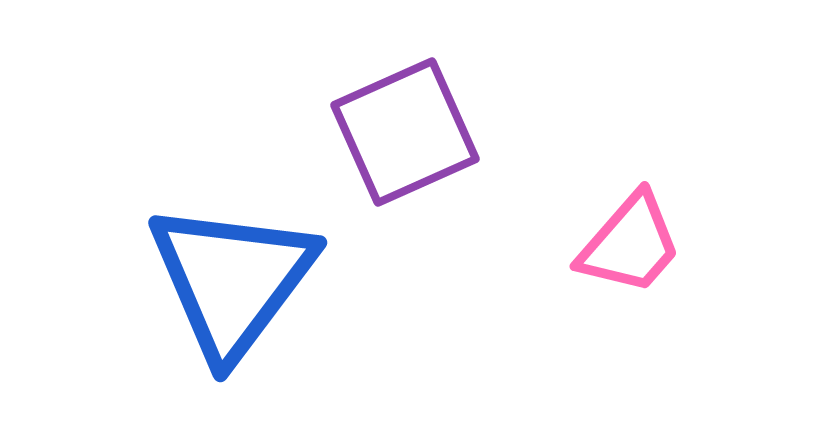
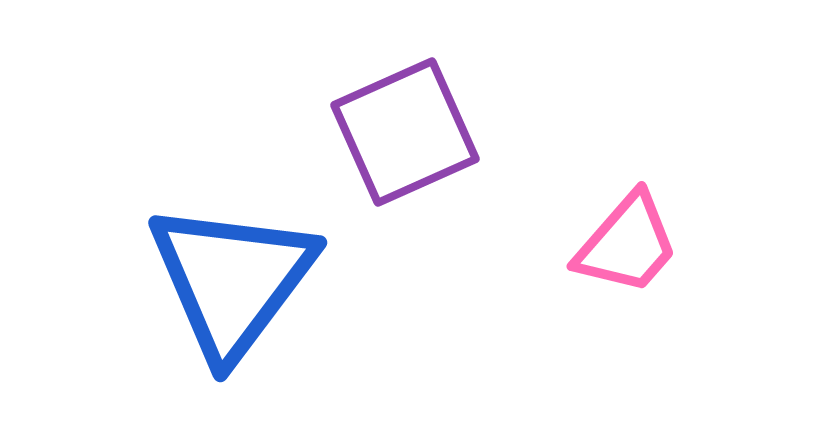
pink trapezoid: moved 3 px left
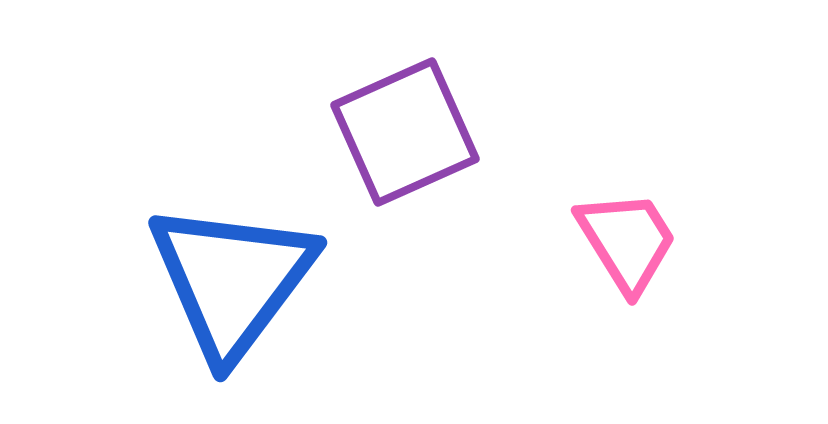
pink trapezoid: moved 3 px up; rotated 73 degrees counterclockwise
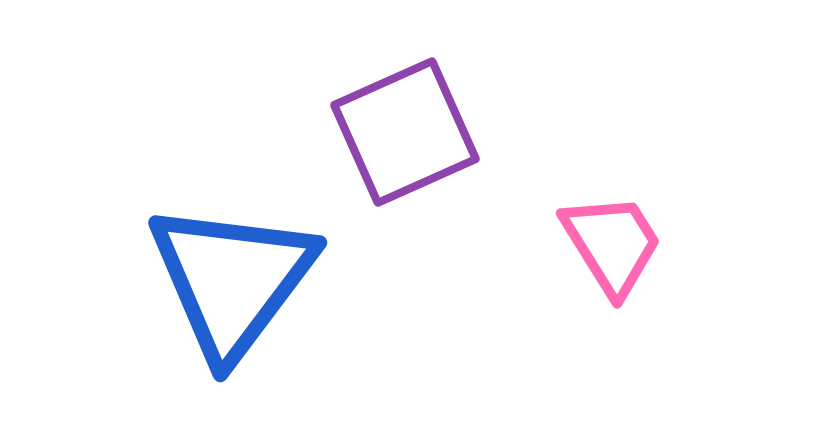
pink trapezoid: moved 15 px left, 3 px down
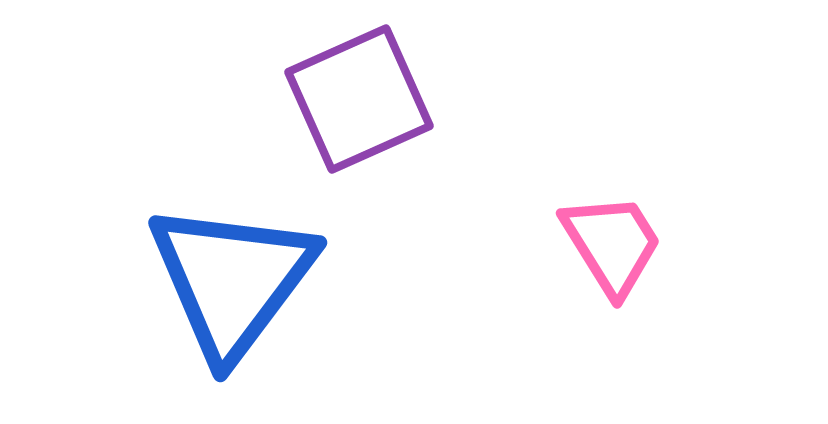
purple square: moved 46 px left, 33 px up
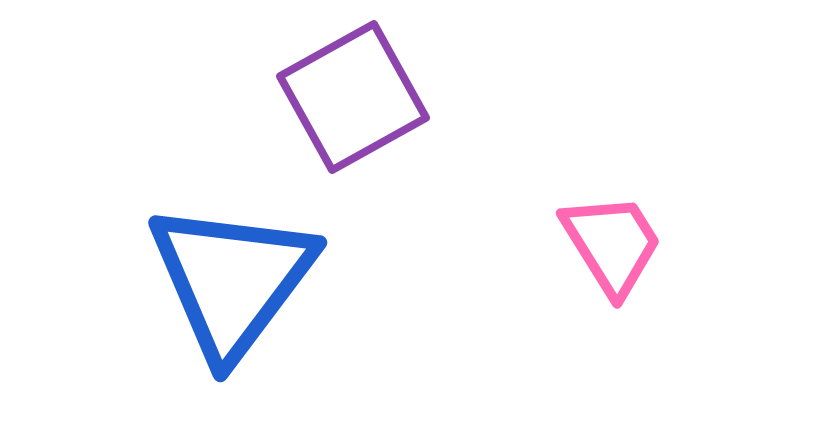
purple square: moved 6 px left, 2 px up; rotated 5 degrees counterclockwise
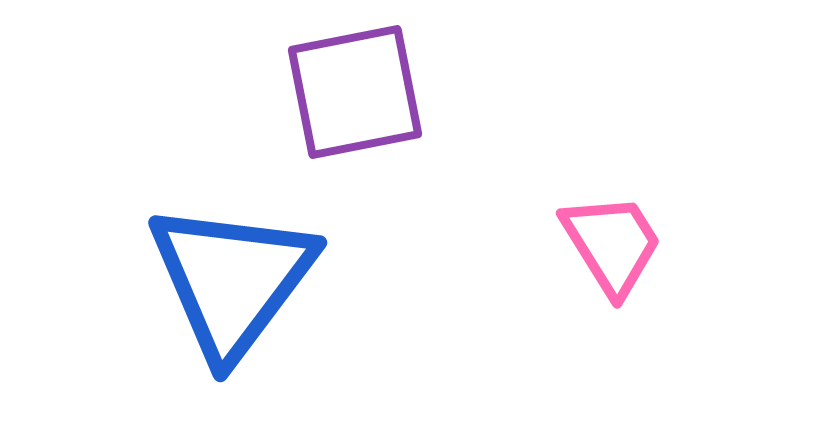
purple square: moved 2 px right, 5 px up; rotated 18 degrees clockwise
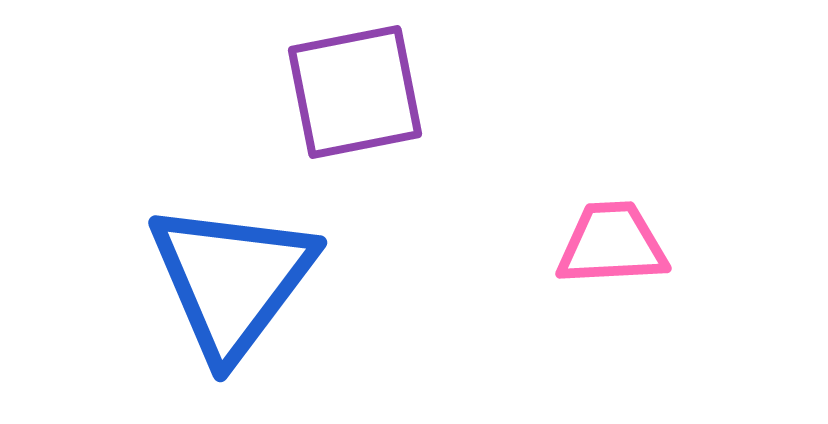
pink trapezoid: rotated 61 degrees counterclockwise
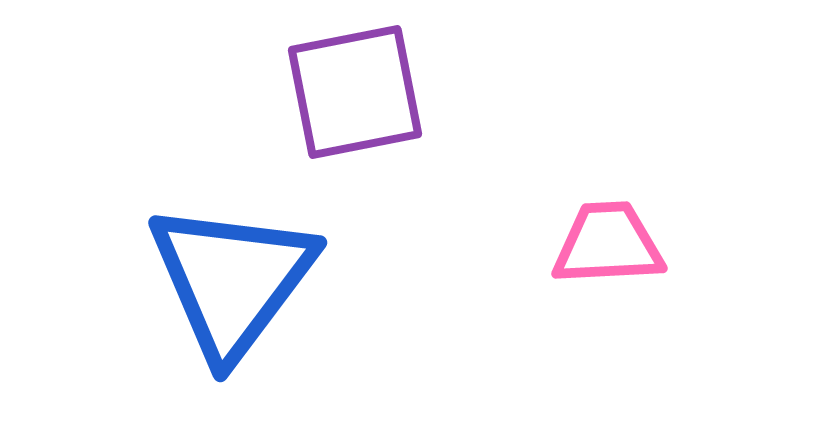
pink trapezoid: moved 4 px left
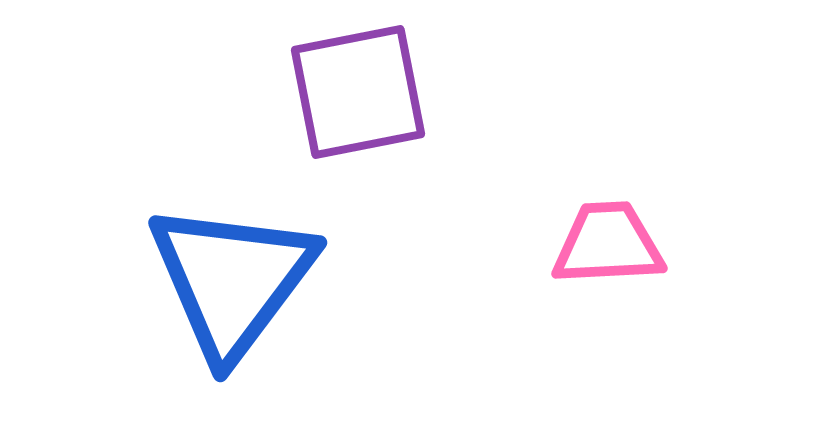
purple square: moved 3 px right
